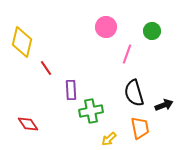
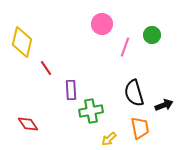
pink circle: moved 4 px left, 3 px up
green circle: moved 4 px down
pink line: moved 2 px left, 7 px up
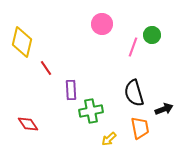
pink line: moved 8 px right
black arrow: moved 4 px down
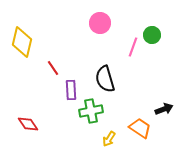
pink circle: moved 2 px left, 1 px up
red line: moved 7 px right
black semicircle: moved 29 px left, 14 px up
orange trapezoid: rotated 45 degrees counterclockwise
yellow arrow: rotated 14 degrees counterclockwise
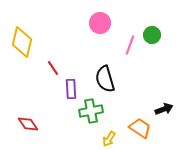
pink line: moved 3 px left, 2 px up
purple rectangle: moved 1 px up
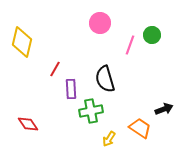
red line: moved 2 px right, 1 px down; rotated 63 degrees clockwise
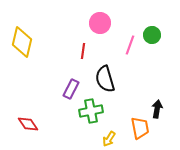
red line: moved 28 px right, 18 px up; rotated 21 degrees counterclockwise
purple rectangle: rotated 30 degrees clockwise
black arrow: moved 7 px left; rotated 60 degrees counterclockwise
orange trapezoid: rotated 45 degrees clockwise
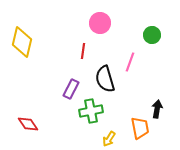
pink line: moved 17 px down
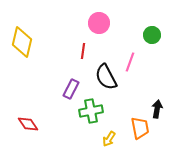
pink circle: moved 1 px left
black semicircle: moved 1 px right, 2 px up; rotated 12 degrees counterclockwise
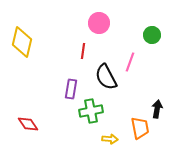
purple rectangle: rotated 18 degrees counterclockwise
yellow arrow: moved 1 px right; rotated 119 degrees counterclockwise
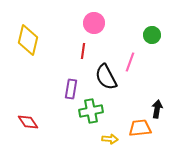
pink circle: moved 5 px left
yellow diamond: moved 6 px right, 2 px up
red diamond: moved 2 px up
orange trapezoid: rotated 85 degrees counterclockwise
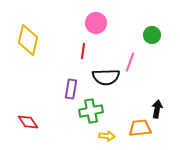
pink circle: moved 2 px right
black semicircle: rotated 64 degrees counterclockwise
yellow arrow: moved 3 px left, 3 px up
